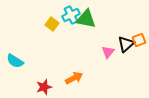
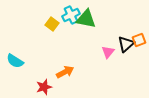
orange arrow: moved 9 px left, 6 px up
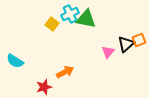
cyan cross: moved 1 px left, 1 px up
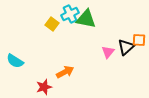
orange square: rotated 24 degrees clockwise
black triangle: moved 3 px down
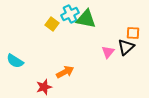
orange square: moved 6 px left, 7 px up
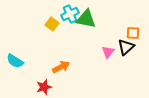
orange arrow: moved 4 px left, 5 px up
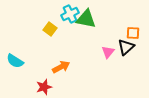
yellow square: moved 2 px left, 5 px down
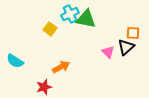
pink triangle: rotated 24 degrees counterclockwise
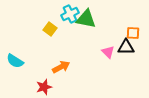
black triangle: rotated 42 degrees clockwise
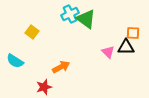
green triangle: rotated 25 degrees clockwise
yellow square: moved 18 px left, 3 px down
